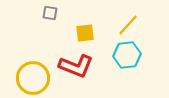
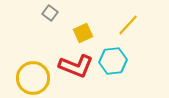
gray square: rotated 28 degrees clockwise
yellow square: moved 2 px left; rotated 18 degrees counterclockwise
cyan hexagon: moved 14 px left, 6 px down
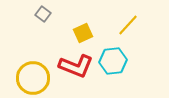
gray square: moved 7 px left, 1 px down
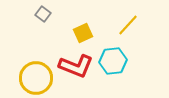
yellow circle: moved 3 px right
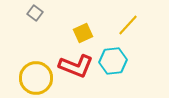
gray square: moved 8 px left, 1 px up
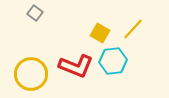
yellow line: moved 5 px right, 4 px down
yellow square: moved 17 px right; rotated 36 degrees counterclockwise
yellow circle: moved 5 px left, 4 px up
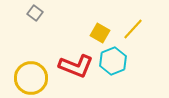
cyan hexagon: rotated 16 degrees counterclockwise
yellow circle: moved 4 px down
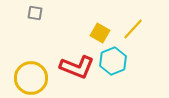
gray square: rotated 28 degrees counterclockwise
red L-shape: moved 1 px right, 1 px down
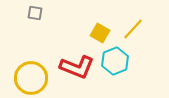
cyan hexagon: moved 2 px right
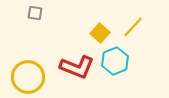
yellow line: moved 2 px up
yellow square: rotated 12 degrees clockwise
yellow circle: moved 3 px left, 1 px up
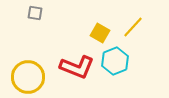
yellow square: rotated 12 degrees counterclockwise
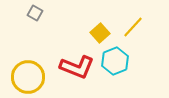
gray square: rotated 21 degrees clockwise
yellow square: rotated 18 degrees clockwise
